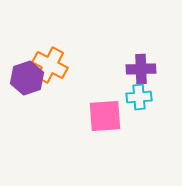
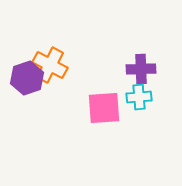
pink square: moved 1 px left, 8 px up
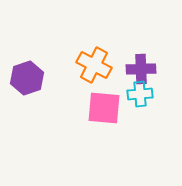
orange cross: moved 44 px right
cyan cross: moved 1 px right, 3 px up
pink square: rotated 9 degrees clockwise
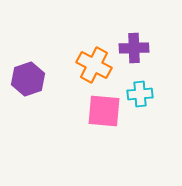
purple cross: moved 7 px left, 21 px up
purple hexagon: moved 1 px right, 1 px down
pink square: moved 3 px down
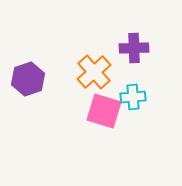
orange cross: moved 7 px down; rotated 20 degrees clockwise
cyan cross: moved 7 px left, 3 px down
pink square: rotated 12 degrees clockwise
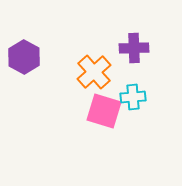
purple hexagon: moved 4 px left, 22 px up; rotated 12 degrees counterclockwise
